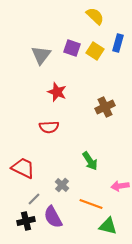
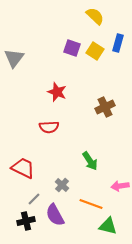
gray triangle: moved 27 px left, 3 px down
purple semicircle: moved 2 px right, 2 px up
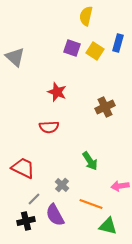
yellow semicircle: moved 9 px left; rotated 120 degrees counterclockwise
gray triangle: moved 1 px right, 1 px up; rotated 25 degrees counterclockwise
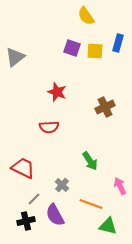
yellow semicircle: rotated 48 degrees counterclockwise
yellow square: rotated 30 degrees counterclockwise
gray triangle: rotated 40 degrees clockwise
pink arrow: rotated 72 degrees clockwise
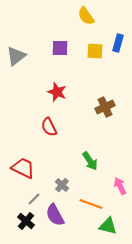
purple square: moved 12 px left; rotated 18 degrees counterclockwise
gray triangle: moved 1 px right, 1 px up
red semicircle: rotated 66 degrees clockwise
black cross: rotated 36 degrees counterclockwise
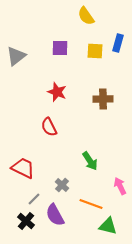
brown cross: moved 2 px left, 8 px up; rotated 24 degrees clockwise
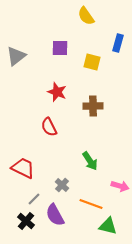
yellow square: moved 3 px left, 11 px down; rotated 12 degrees clockwise
brown cross: moved 10 px left, 7 px down
pink arrow: rotated 132 degrees clockwise
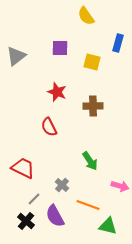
orange line: moved 3 px left, 1 px down
purple semicircle: moved 1 px down
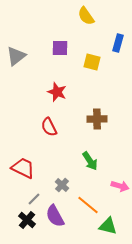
brown cross: moved 4 px right, 13 px down
orange line: rotated 20 degrees clockwise
black cross: moved 1 px right, 1 px up
